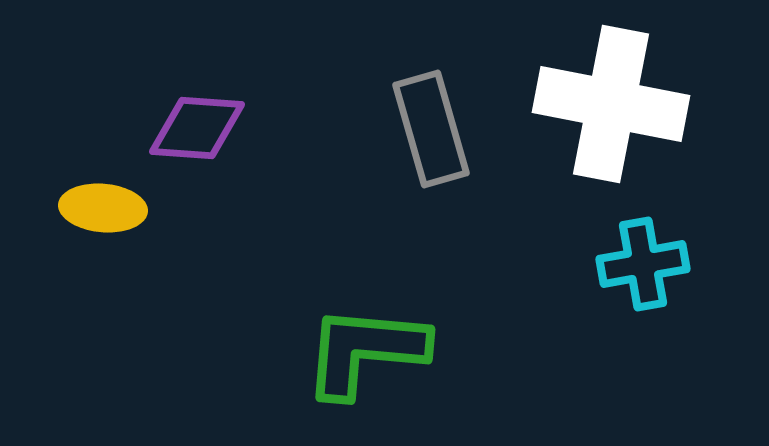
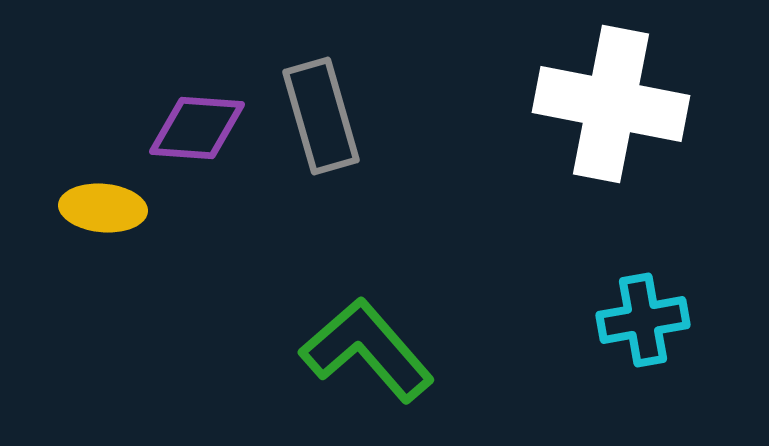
gray rectangle: moved 110 px left, 13 px up
cyan cross: moved 56 px down
green L-shape: moved 2 px right, 1 px up; rotated 44 degrees clockwise
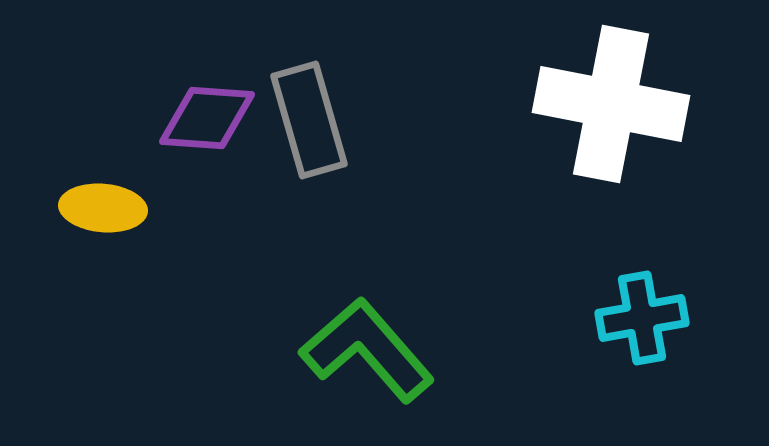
gray rectangle: moved 12 px left, 4 px down
purple diamond: moved 10 px right, 10 px up
cyan cross: moved 1 px left, 2 px up
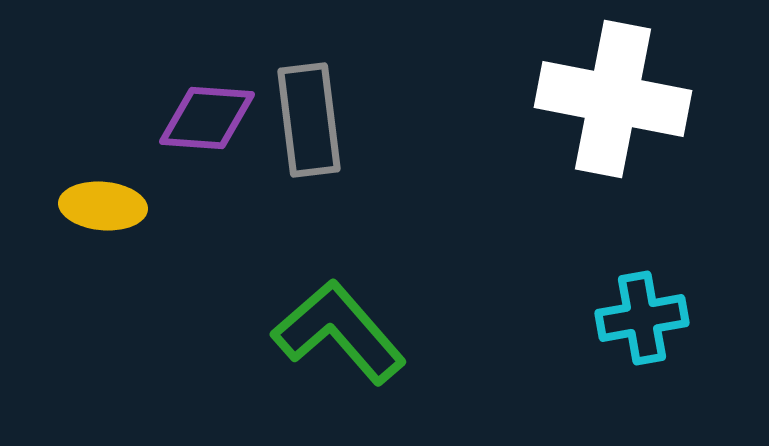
white cross: moved 2 px right, 5 px up
gray rectangle: rotated 9 degrees clockwise
yellow ellipse: moved 2 px up
green L-shape: moved 28 px left, 18 px up
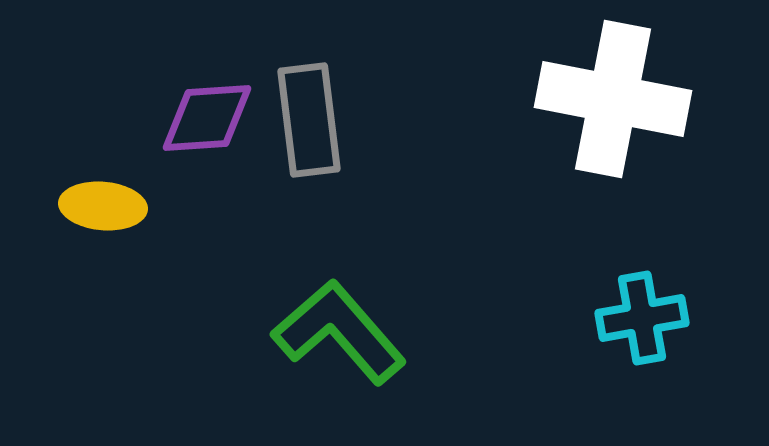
purple diamond: rotated 8 degrees counterclockwise
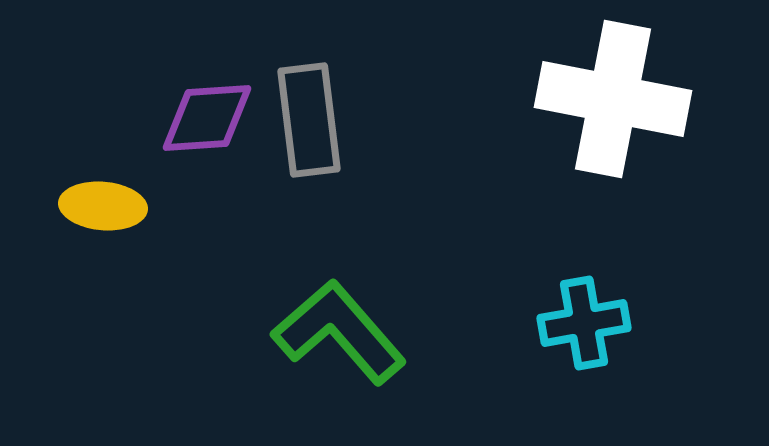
cyan cross: moved 58 px left, 5 px down
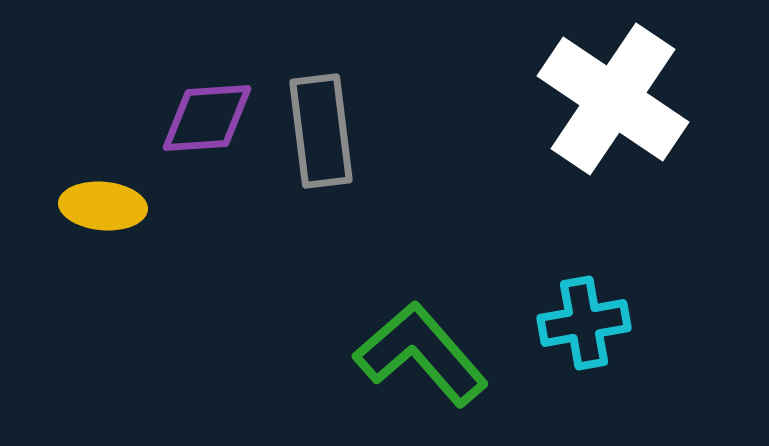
white cross: rotated 23 degrees clockwise
gray rectangle: moved 12 px right, 11 px down
green L-shape: moved 82 px right, 22 px down
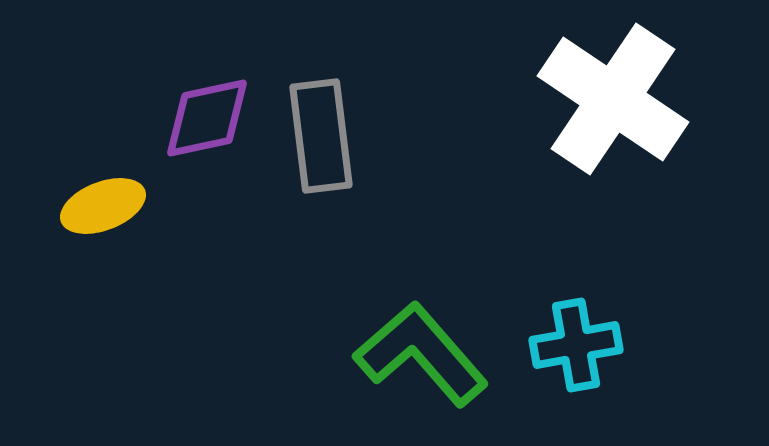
purple diamond: rotated 8 degrees counterclockwise
gray rectangle: moved 5 px down
yellow ellipse: rotated 26 degrees counterclockwise
cyan cross: moved 8 px left, 22 px down
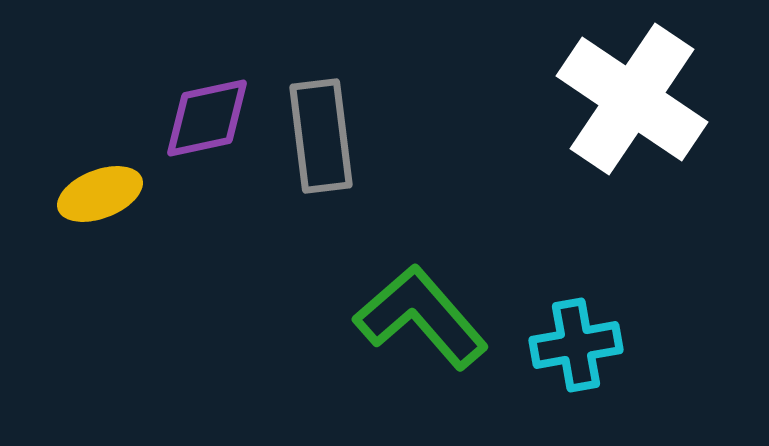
white cross: moved 19 px right
yellow ellipse: moved 3 px left, 12 px up
green L-shape: moved 37 px up
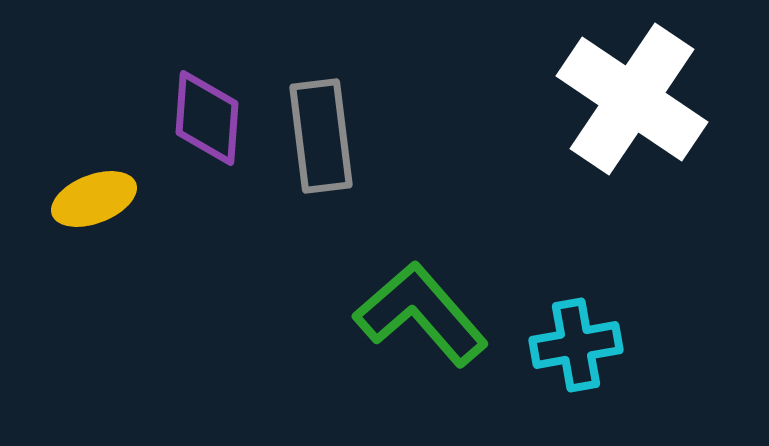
purple diamond: rotated 74 degrees counterclockwise
yellow ellipse: moved 6 px left, 5 px down
green L-shape: moved 3 px up
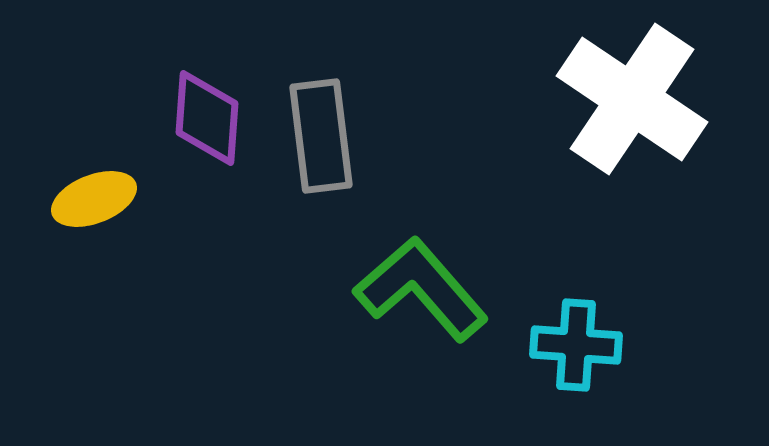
green L-shape: moved 25 px up
cyan cross: rotated 14 degrees clockwise
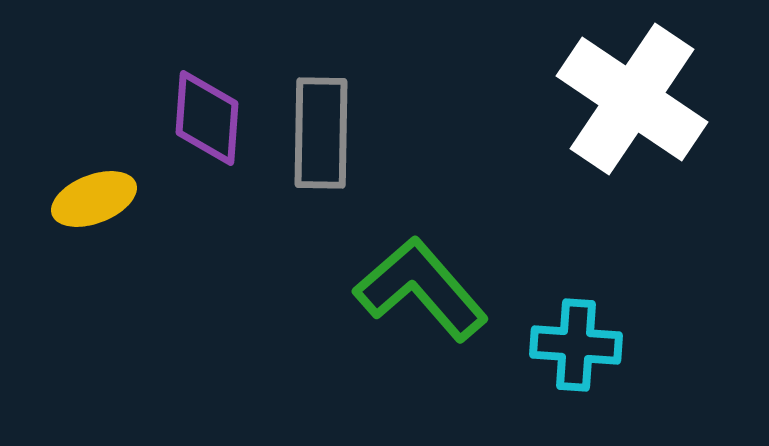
gray rectangle: moved 3 px up; rotated 8 degrees clockwise
